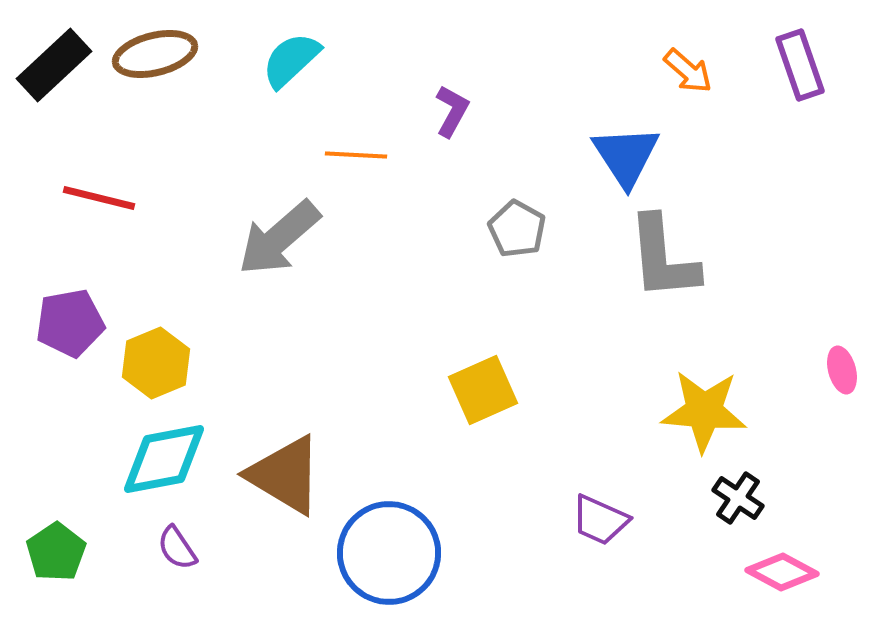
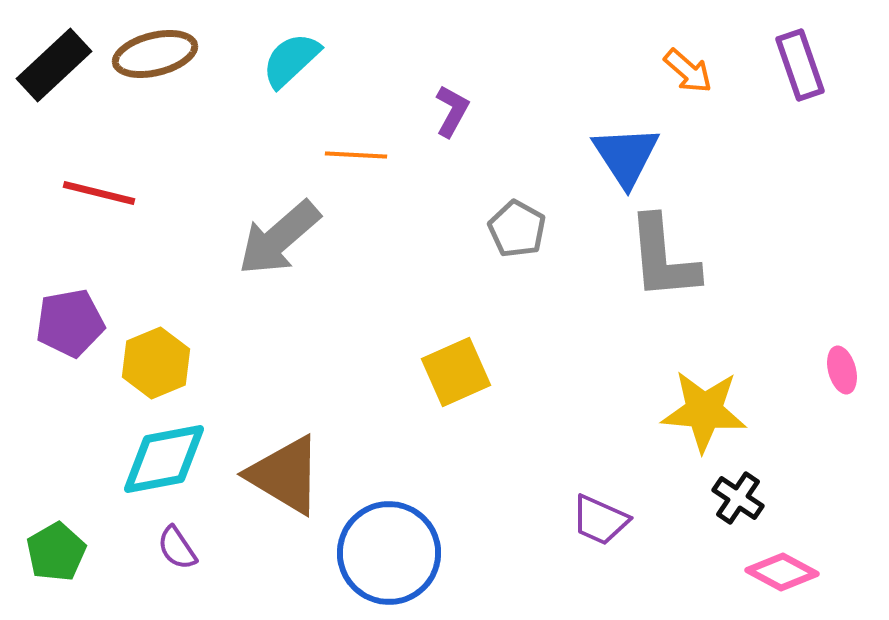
red line: moved 5 px up
yellow square: moved 27 px left, 18 px up
green pentagon: rotated 4 degrees clockwise
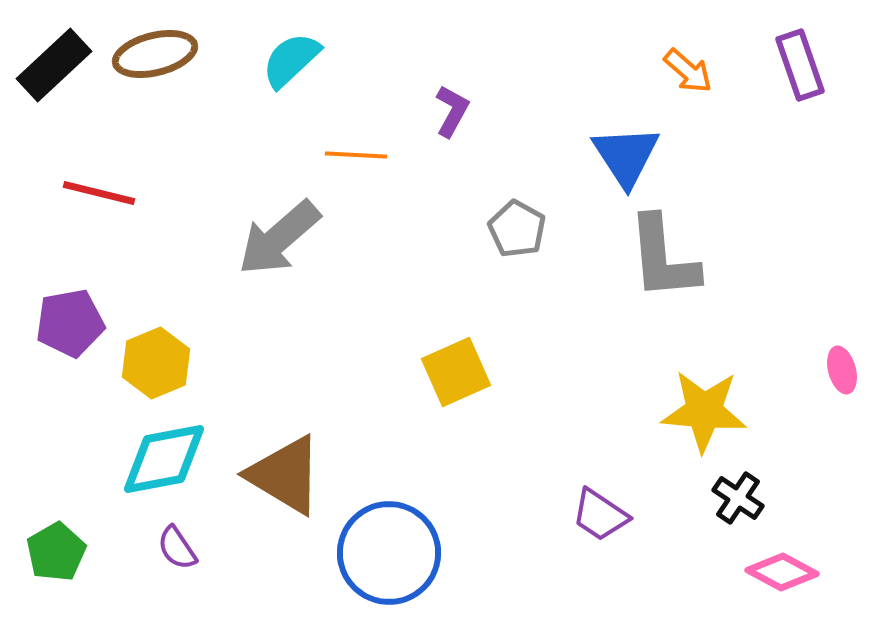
purple trapezoid: moved 5 px up; rotated 10 degrees clockwise
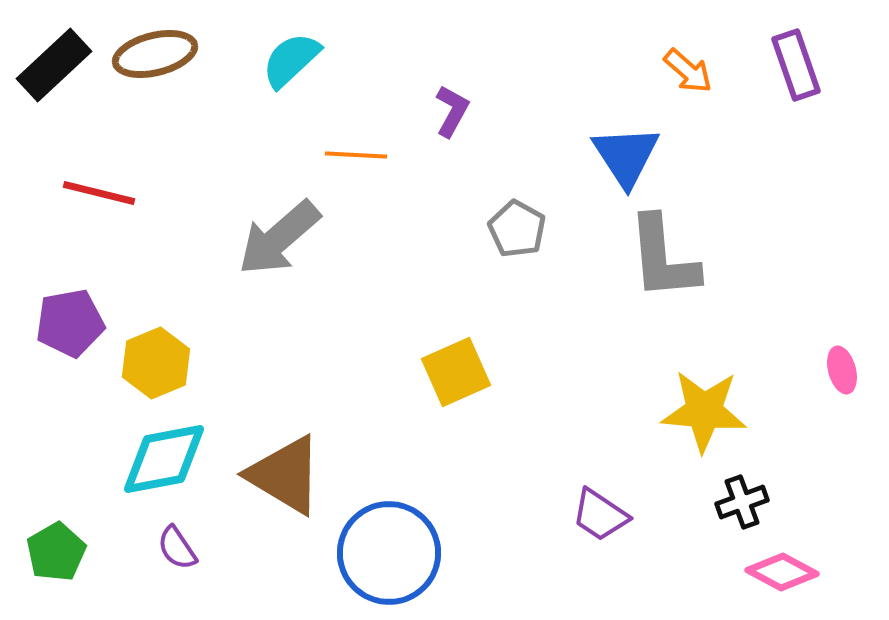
purple rectangle: moved 4 px left
black cross: moved 4 px right, 4 px down; rotated 36 degrees clockwise
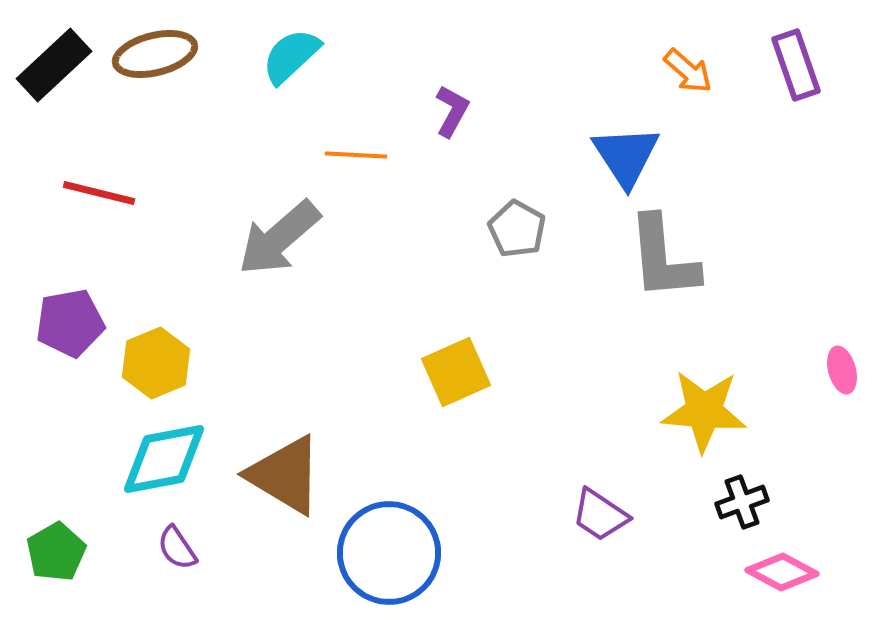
cyan semicircle: moved 4 px up
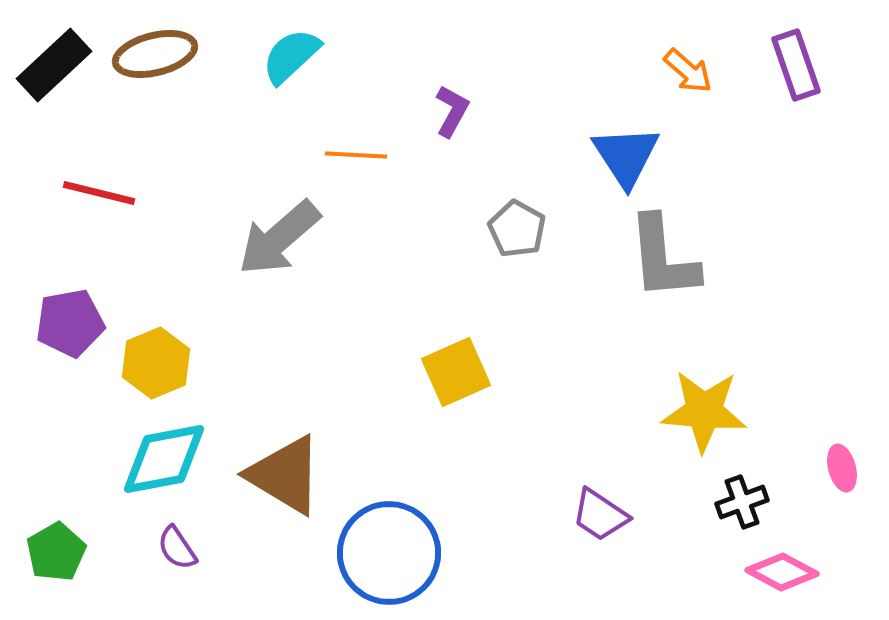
pink ellipse: moved 98 px down
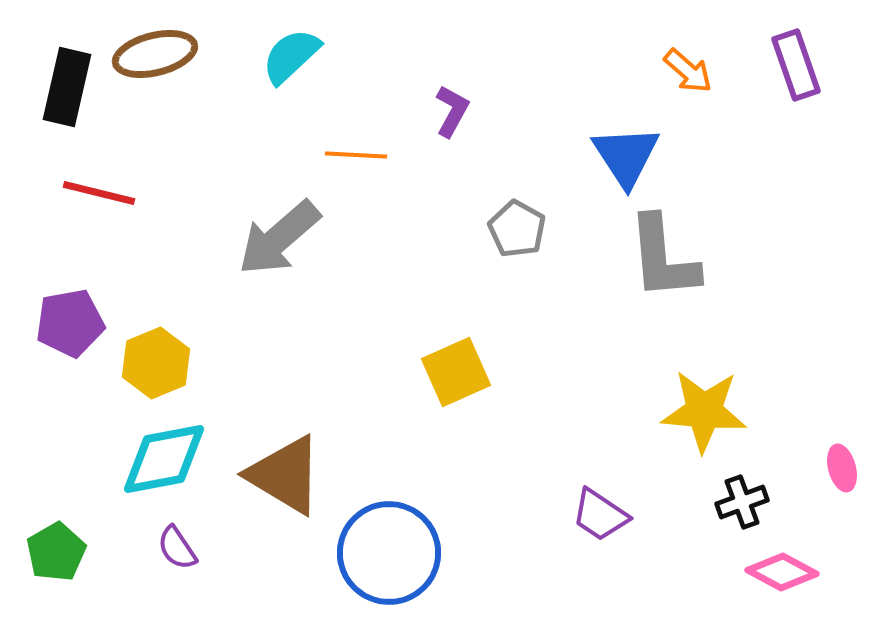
black rectangle: moved 13 px right, 22 px down; rotated 34 degrees counterclockwise
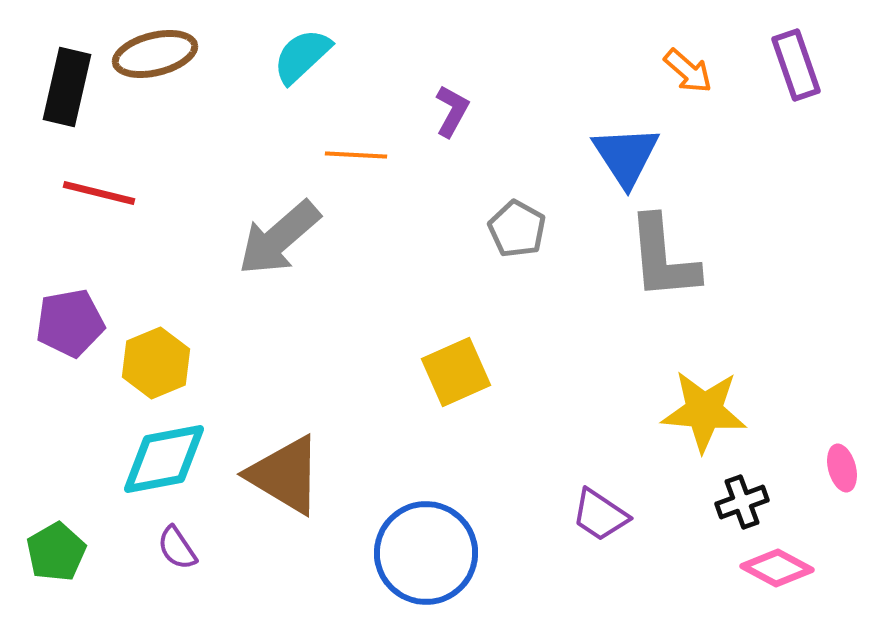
cyan semicircle: moved 11 px right
blue circle: moved 37 px right
pink diamond: moved 5 px left, 4 px up
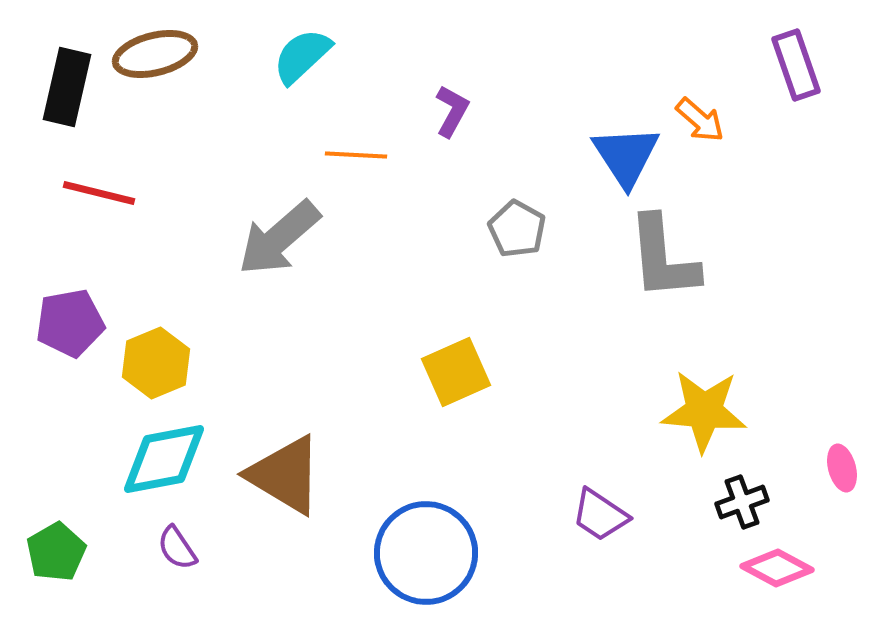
orange arrow: moved 12 px right, 49 px down
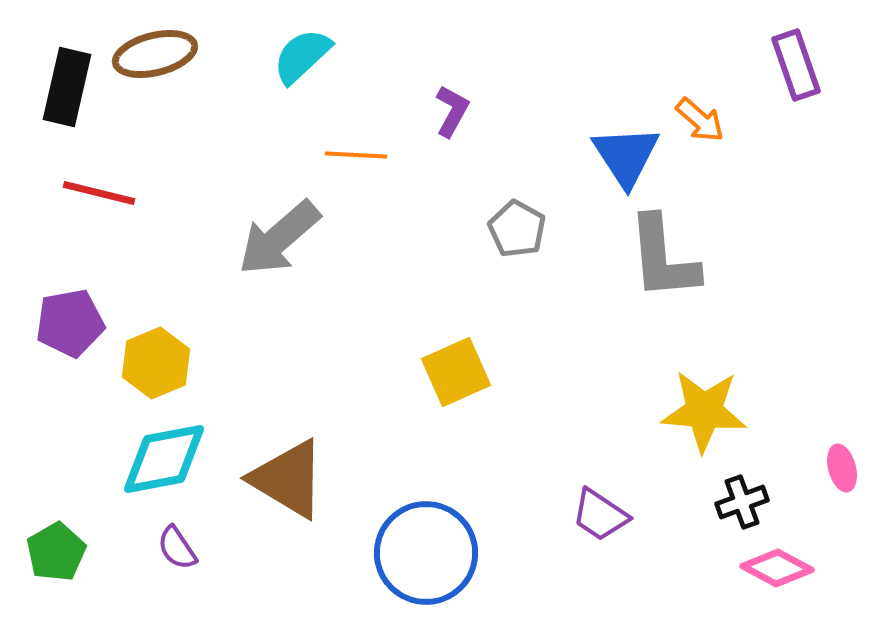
brown triangle: moved 3 px right, 4 px down
